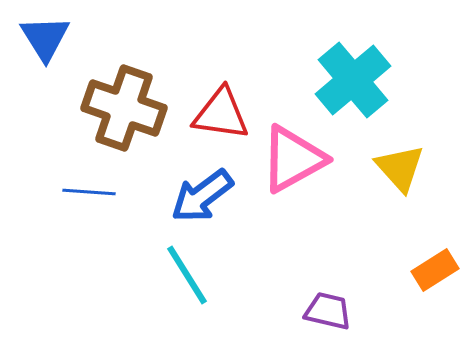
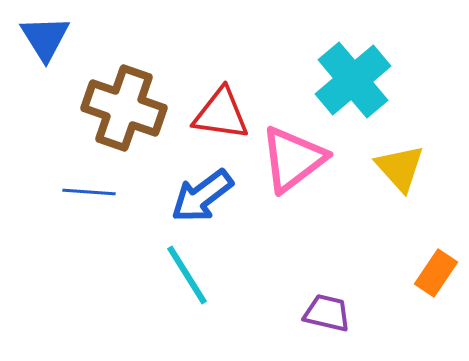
pink triangle: rotated 8 degrees counterclockwise
orange rectangle: moved 1 px right, 3 px down; rotated 24 degrees counterclockwise
purple trapezoid: moved 1 px left, 2 px down
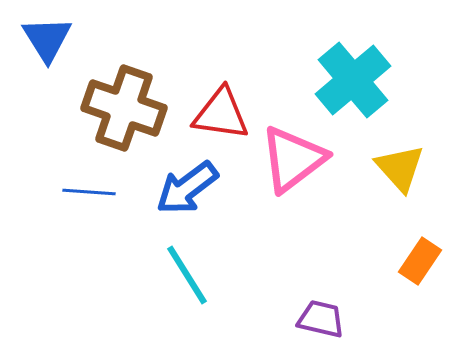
blue triangle: moved 2 px right, 1 px down
blue arrow: moved 15 px left, 8 px up
orange rectangle: moved 16 px left, 12 px up
purple trapezoid: moved 6 px left, 6 px down
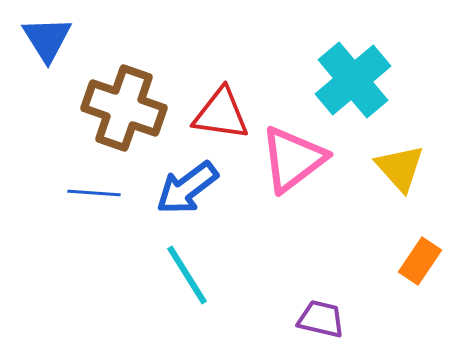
blue line: moved 5 px right, 1 px down
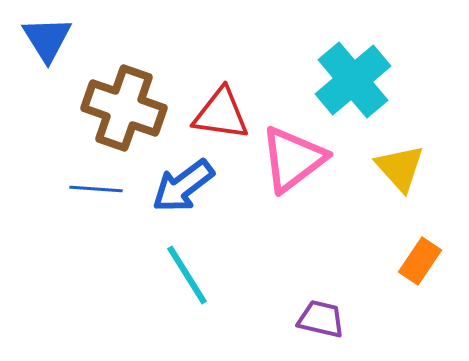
blue arrow: moved 4 px left, 2 px up
blue line: moved 2 px right, 4 px up
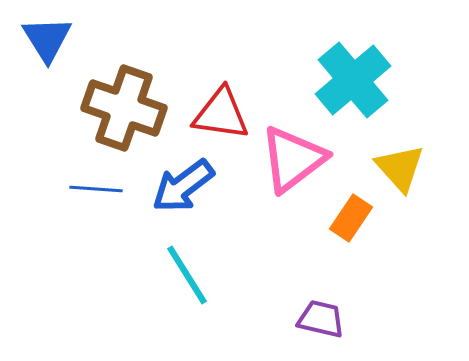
orange rectangle: moved 69 px left, 43 px up
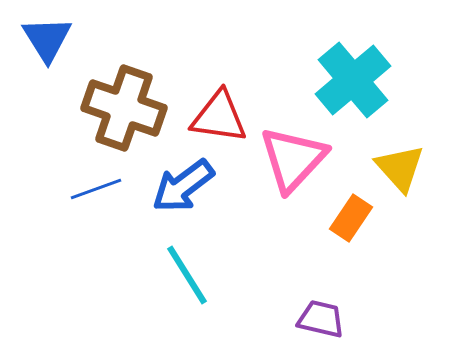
red triangle: moved 2 px left, 3 px down
pink triangle: rotated 10 degrees counterclockwise
blue line: rotated 24 degrees counterclockwise
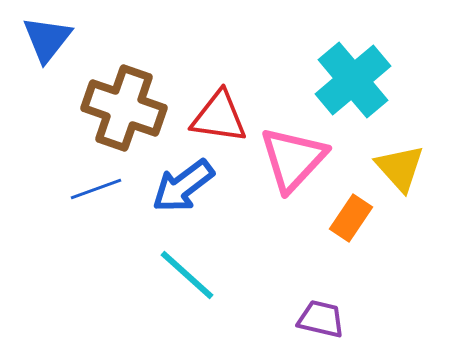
blue triangle: rotated 10 degrees clockwise
cyan line: rotated 16 degrees counterclockwise
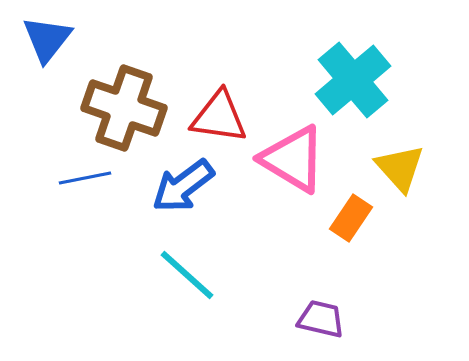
pink triangle: rotated 42 degrees counterclockwise
blue line: moved 11 px left, 11 px up; rotated 9 degrees clockwise
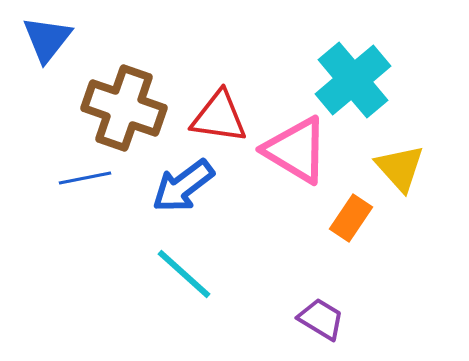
pink triangle: moved 3 px right, 9 px up
cyan line: moved 3 px left, 1 px up
purple trapezoid: rotated 18 degrees clockwise
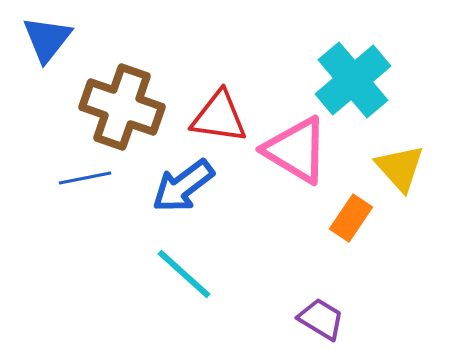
brown cross: moved 2 px left, 1 px up
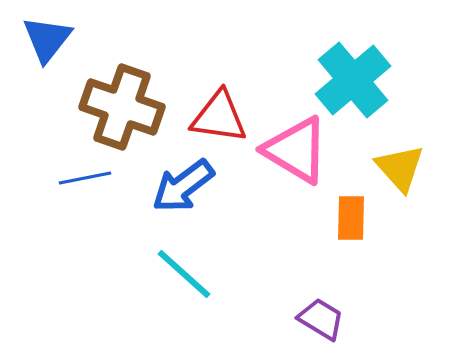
orange rectangle: rotated 33 degrees counterclockwise
